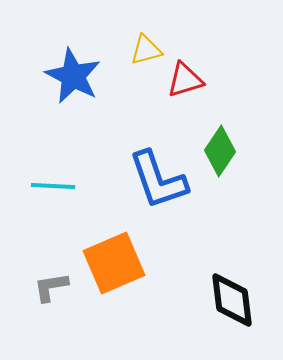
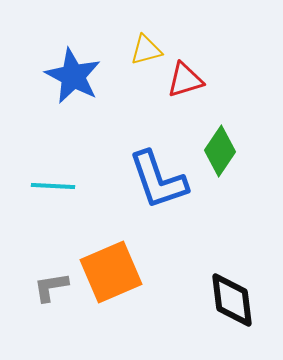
orange square: moved 3 px left, 9 px down
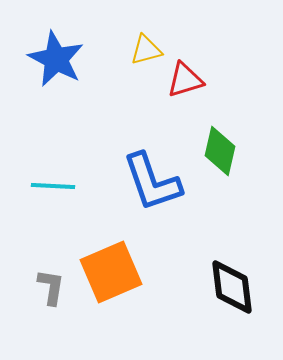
blue star: moved 17 px left, 17 px up
green diamond: rotated 21 degrees counterclockwise
blue L-shape: moved 6 px left, 2 px down
gray L-shape: rotated 108 degrees clockwise
black diamond: moved 13 px up
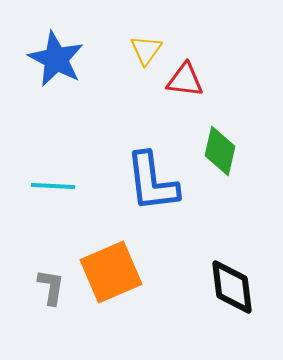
yellow triangle: rotated 40 degrees counterclockwise
red triangle: rotated 24 degrees clockwise
blue L-shape: rotated 12 degrees clockwise
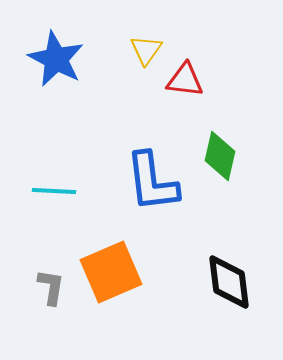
green diamond: moved 5 px down
cyan line: moved 1 px right, 5 px down
black diamond: moved 3 px left, 5 px up
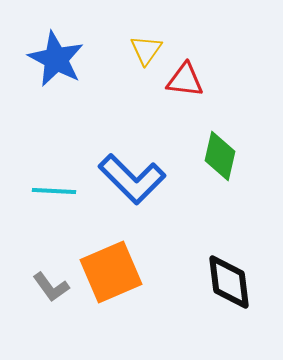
blue L-shape: moved 20 px left, 3 px up; rotated 38 degrees counterclockwise
gray L-shape: rotated 135 degrees clockwise
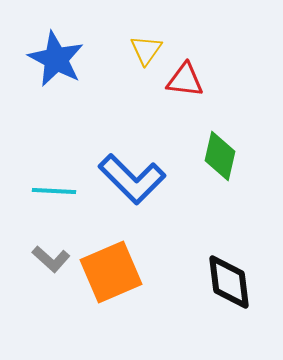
gray L-shape: moved 28 px up; rotated 12 degrees counterclockwise
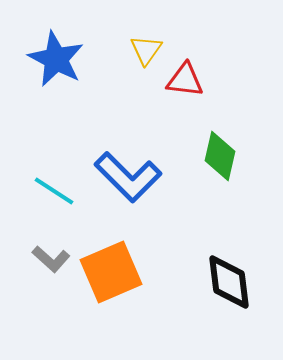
blue L-shape: moved 4 px left, 2 px up
cyan line: rotated 30 degrees clockwise
